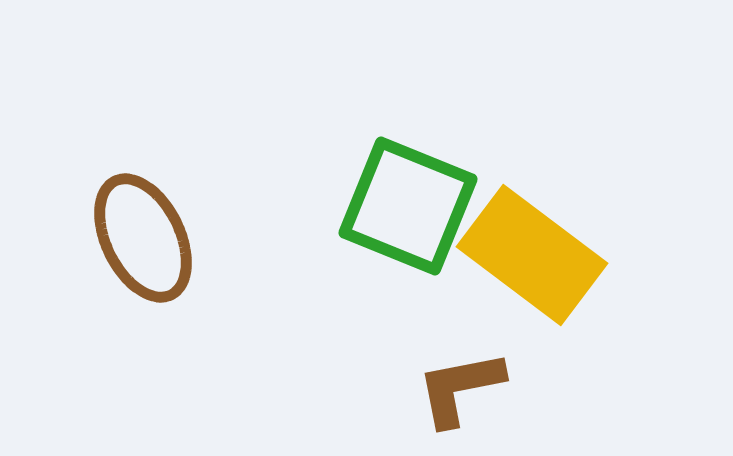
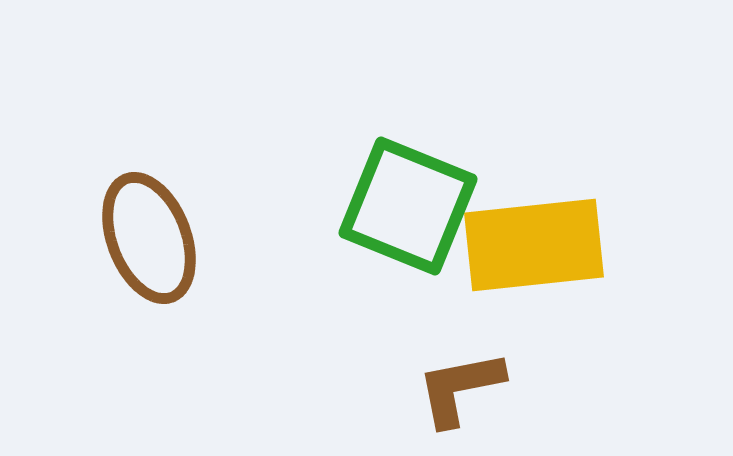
brown ellipse: moved 6 px right; rotated 5 degrees clockwise
yellow rectangle: moved 2 px right, 10 px up; rotated 43 degrees counterclockwise
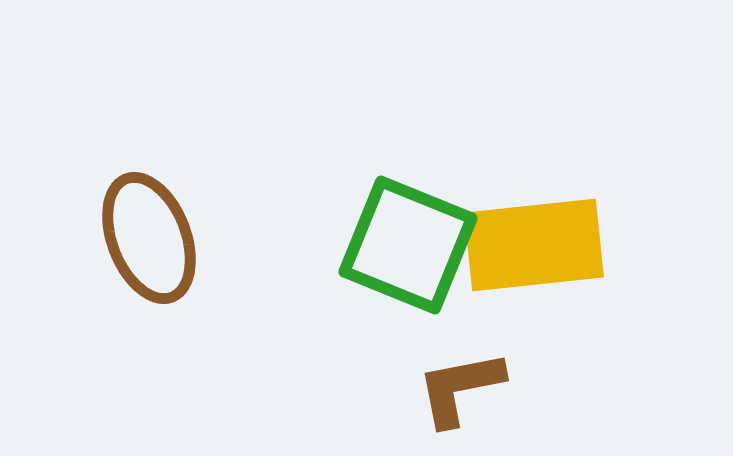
green square: moved 39 px down
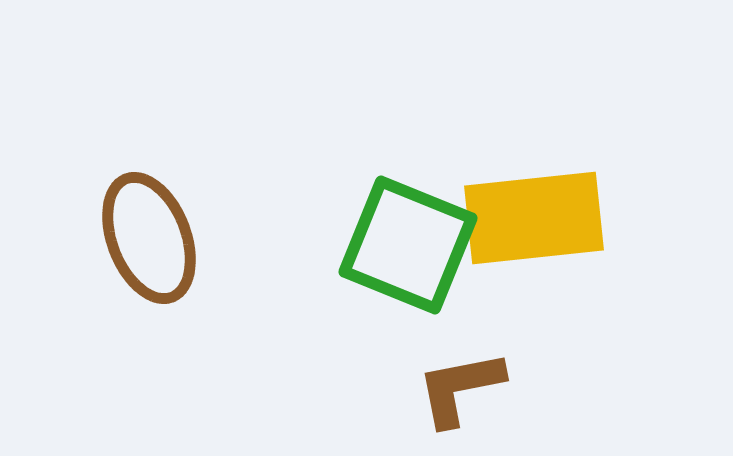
yellow rectangle: moved 27 px up
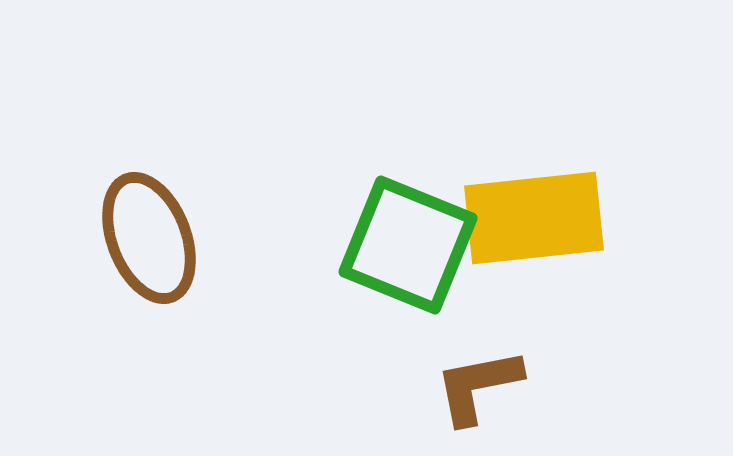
brown L-shape: moved 18 px right, 2 px up
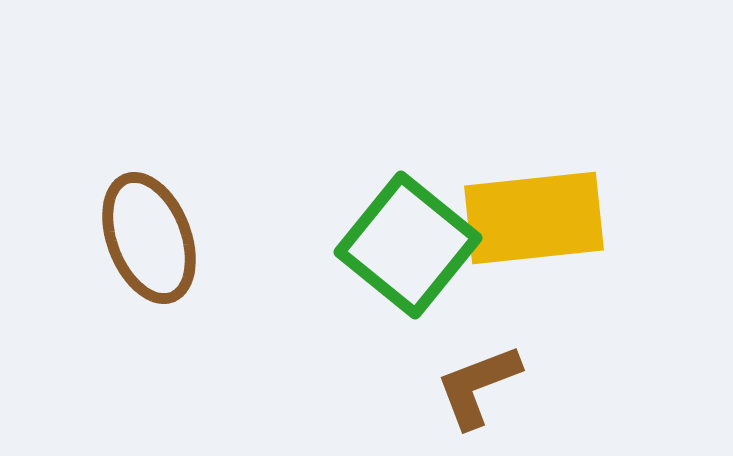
green square: rotated 17 degrees clockwise
brown L-shape: rotated 10 degrees counterclockwise
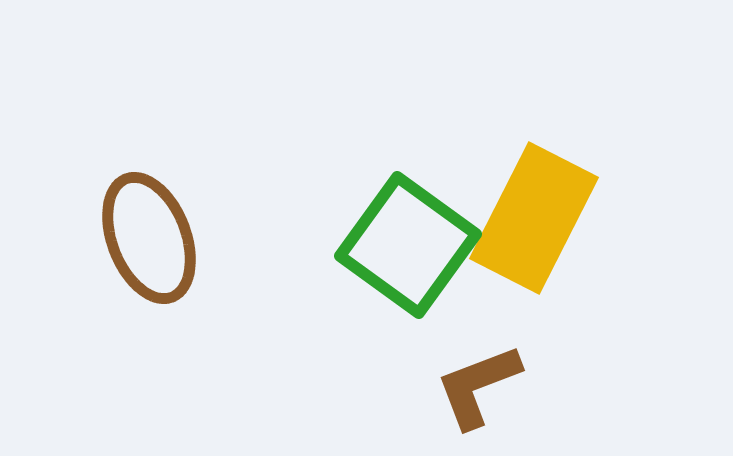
yellow rectangle: rotated 57 degrees counterclockwise
green square: rotated 3 degrees counterclockwise
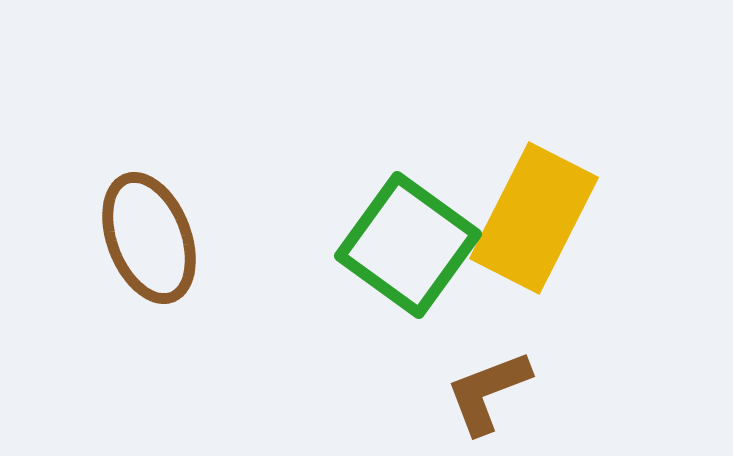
brown L-shape: moved 10 px right, 6 px down
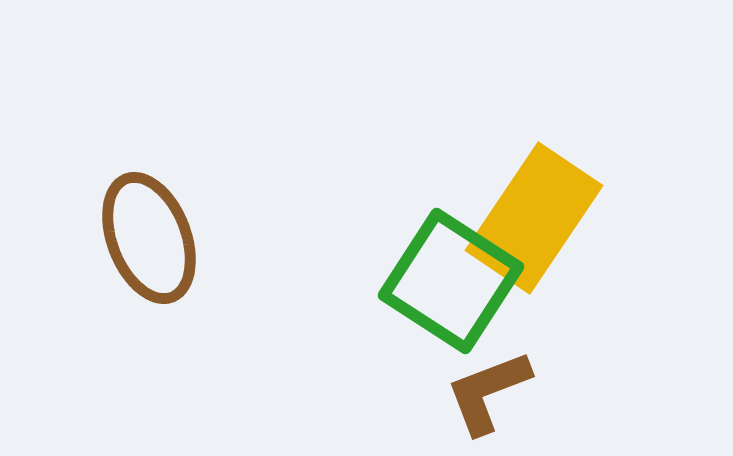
yellow rectangle: rotated 7 degrees clockwise
green square: moved 43 px right, 36 px down; rotated 3 degrees counterclockwise
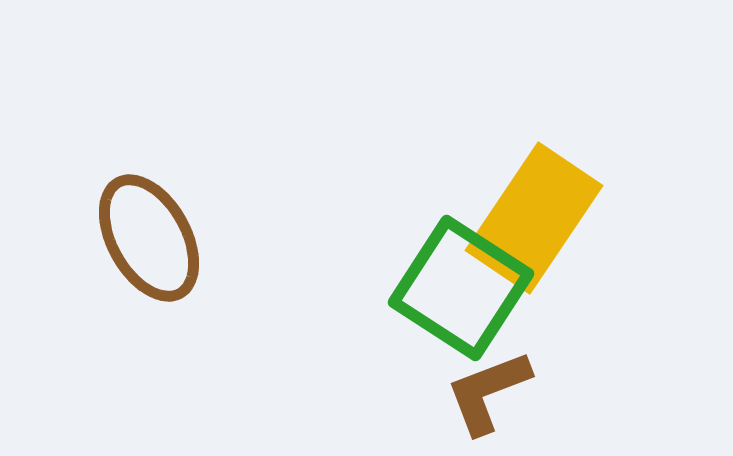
brown ellipse: rotated 8 degrees counterclockwise
green square: moved 10 px right, 7 px down
